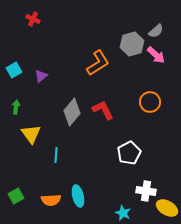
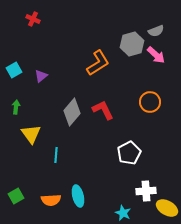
gray semicircle: rotated 21 degrees clockwise
white cross: rotated 12 degrees counterclockwise
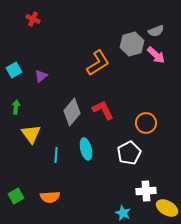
orange circle: moved 4 px left, 21 px down
cyan ellipse: moved 8 px right, 47 px up
orange semicircle: moved 1 px left, 3 px up
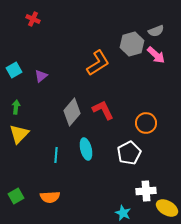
yellow triangle: moved 12 px left; rotated 20 degrees clockwise
